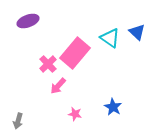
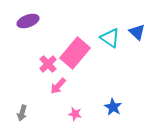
gray arrow: moved 4 px right, 8 px up
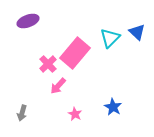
cyan triangle: rotated 40 degrees clockwise
pink star: rotated 16 degrees clockwise
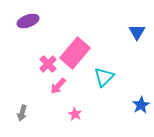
blue triangle: rotated 18 degrees clockwise
cyan triangle: moved 6 px left, 39 px down
blue star: moved 28 px right, 2 px up; rotated 12 degrees clockwise
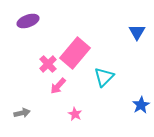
gray arrow: rotated 119 degrees counterclockwise
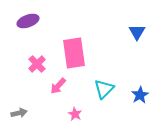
pink rectangle: moved 1 px left; rotated 48 degrees counterclockwise
pink cross: moved 11 px left
cyan triangle: moved 12 px down
blue star: moved 1 px left, 10 px up
gray arrow: moved 3 px left
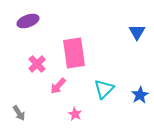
gray arrow: rotated 70 degrees clockwise
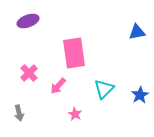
blue triangle: rotated 48 degrees clockwise
pink cross: moved 8 px left, 9 px down
gray arrow: rotated 21 degrees clockwise
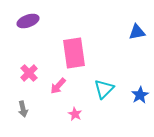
gray arrow: moved 4 px right, 4 px up
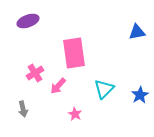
pink cross: moved 6 px right; rotated 12 degrees clockwise
